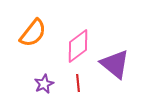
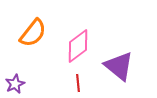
purple triangle: moved 4 px right, 2 px down
purple star: moved 29 px left
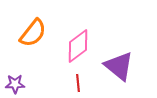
purple star: rotated 24 degrees clockwise
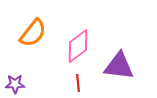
purple triangle: rotated 32 degrees counterclockwise
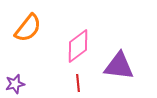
orange semicircle: moved 5 px left, 5 px up
purple star: rotated 12 degrees counterclockwise
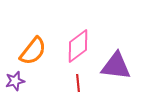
orange semicircle: moved 5 px right, 23 px down
purple triangle: moved 3 px left
purple star: moved 3 px up
